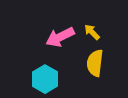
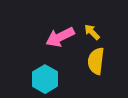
yellow semicircle: moved 1 px right, 2 px up
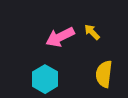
yellow semicircle: moved 8 px right, 13 px down
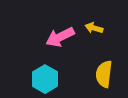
yellow arrow: moved 2 px right, 4 px up; rotated 30 degrees counterclockwise
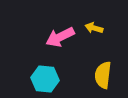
yellow semicircle: moved 1 px left, 1 px down
cyan hexagon: rotated 24 degrees counterclockwise
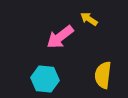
yellow arrow: moved 5 px left, 9 px up; rotated 18 degrees clockwise
pink arrow: rotated 12 degrees counterclockwise
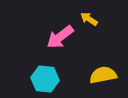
yellow semicircle: rotated 72 degrees clockwise
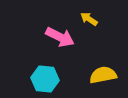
pink arrow: rotated 116 degrees counterclockwise
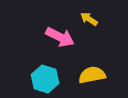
yellow semicircle: moved 11 px left
cyan hexagon: rotated 12 degrees clockwise
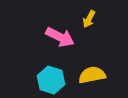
yellow arrow: rotated 96 degrees counterclockwise
cyan hexagon: moved 6 px right, 1 px down
